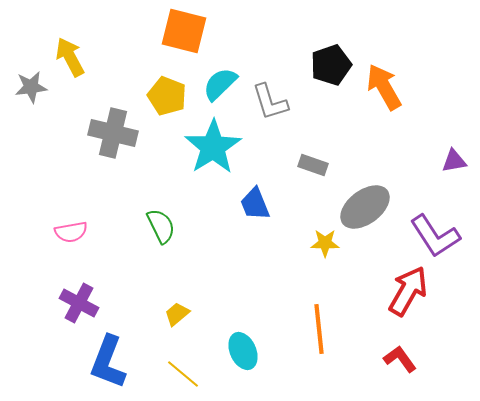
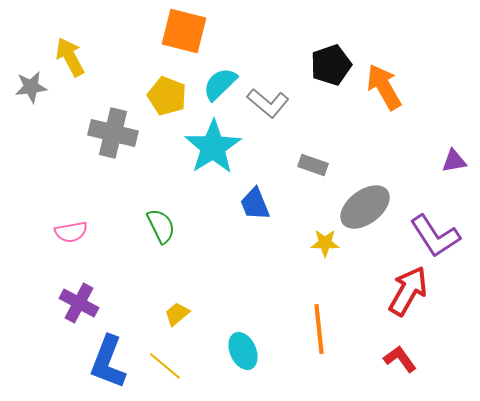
gray L-shape: moved 2 px left, 1 px down; rotated 33 degrees counterclockwise
yellow line: moved 18 px left, 8 px up
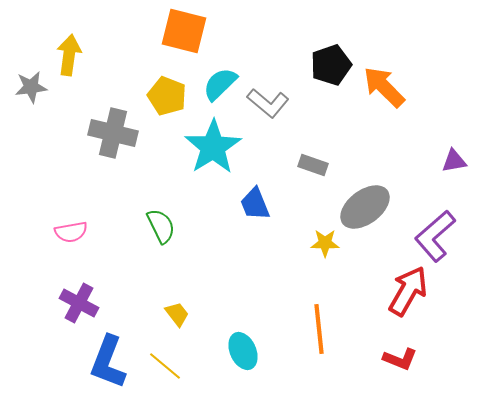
yellow arrow: moved 1 px left, 2 px up; rotated 36 degrees clockwise
orange arrow: rotated 15 degrees counterclockwise
purple L-shape: rotated 82 degrees clockwise
yellow trapezoid: rotated 92 degrees clockwise
red L-shape: rotated 148 degrees clockwise
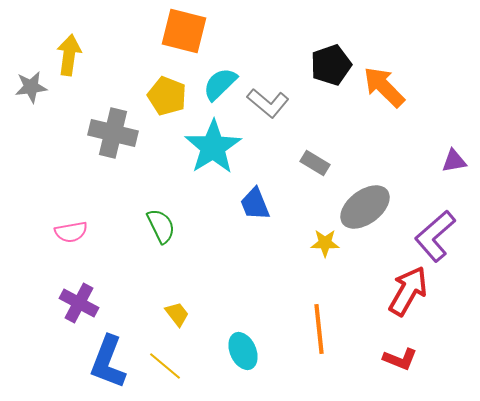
gray rectangle: moved 2 px right, 2 px up; rotated 12 degrees clockwise
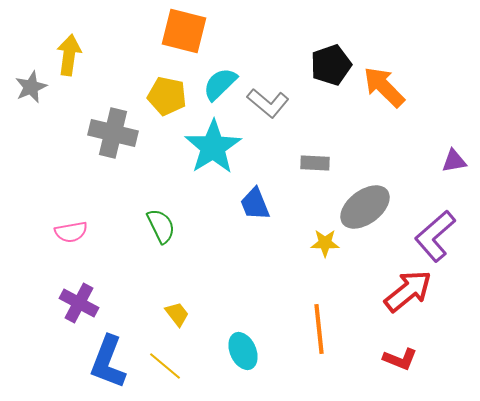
gray star: rotated 16 degrees counterclockwise
yellow pentagon: rotated 9 degrees counterclockwise
gray rectangle: rotated 28 degrees counterclockwise
red arrow: rotated 21 degrees clockwise
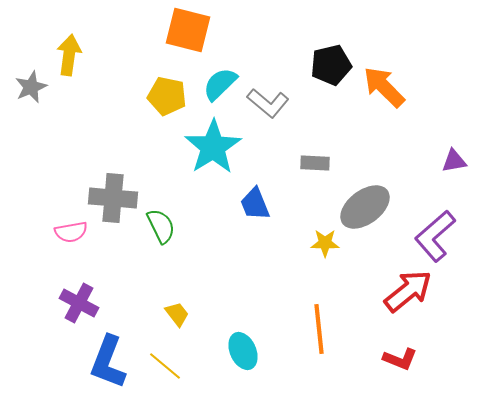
orange square: moved 4 px right, 1 px up
black pentagon: rotated 6 degrees clockwise
gray cross: moved 65 px down; rotated 9 degrees counterclockwise
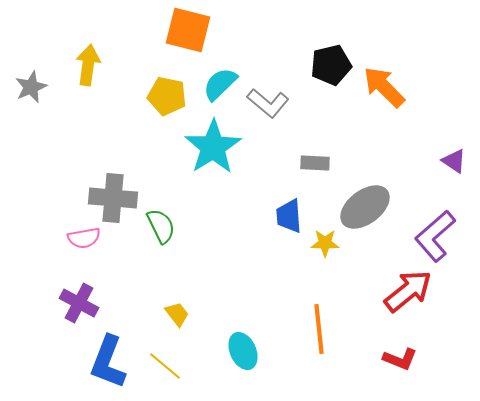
yellow arrow: moved 19 px right, 10 px down
purple triangle: rotated 44 degrees clockwise
blue trapezoid: moved 34 px right, 12 px down; rotated 18 degrees clockwise
pink semicircle: moved 13 px right, 6 px down
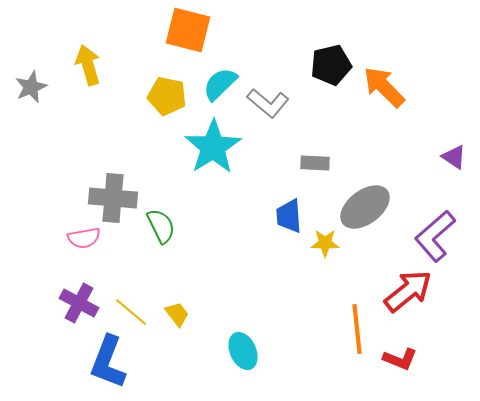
yellow arrow: rotated 24 degrees counterclockwise
purple triangle: moved 4 px up
orange line: moved 38 px right
yellow line: moved 34 px left, 54 px up
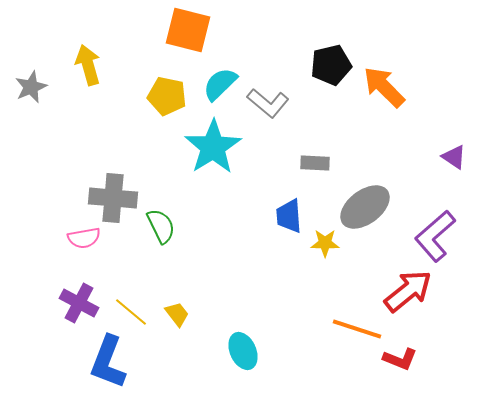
orange line: rotated 66 degrees counterclockwise
